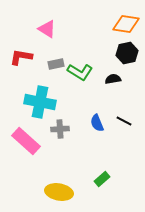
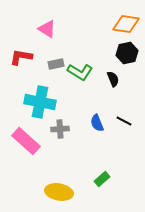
black semicircle: rotated 77 degrees clockwise
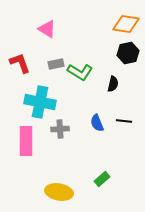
black hexagon: moved 1 px right
red L-shape: moved 1 px left, 6 px down; rotated 60 degrees clockwise
black semicircle: moved 5 px down; rotated 35 degrees clockwise
black line: rotated 21 degrees counterclockwise
pink rectangle: rotated 48 degrees clockwise
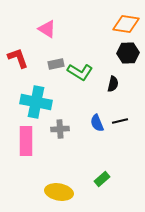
black hexagon: rotated 10 degrees clockwise
red L-shape: moved 2 px left, 5 px up
cyan cross: moved 4 px left
black line: moved 4 px left; rotated 21 degrees counterclockwise
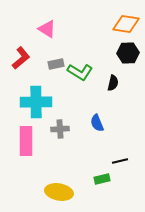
red L-shape: moved 3 px right; rotated 70 degrees clockwise
black semicircle: moved 1 px up
cyan cross: rotated 12 degrees counterclockwise
black line: moved 40 px down
green rectangle: rotated 28 degrees clockwise
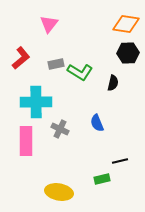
pink triangle: moved 2 px right, 5 px up; rotated 36 degrees clockwise
gray cross: rotated 30 degrees clockwise
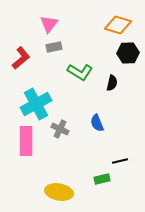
orange diamond: moved 8 px left, 1 px down; rotated 8 degrees clockwise
gray rectangle: moved 2 px left, 17 px up
black semicircle: moved 1 px left
cyan cross: moved 2 px down; rotated 28 degrees counterclockwise
